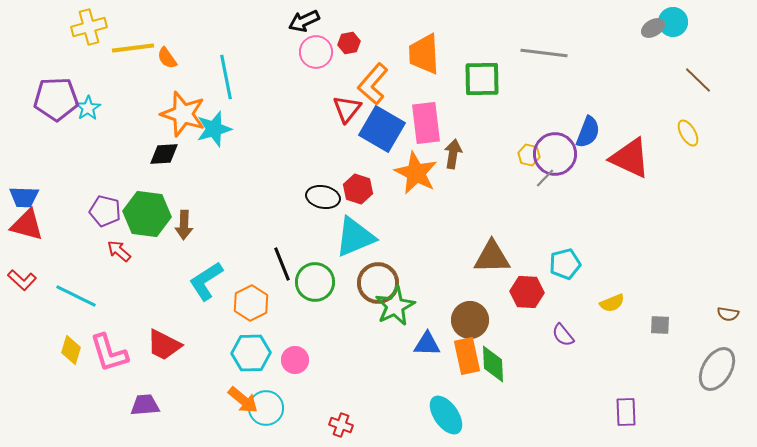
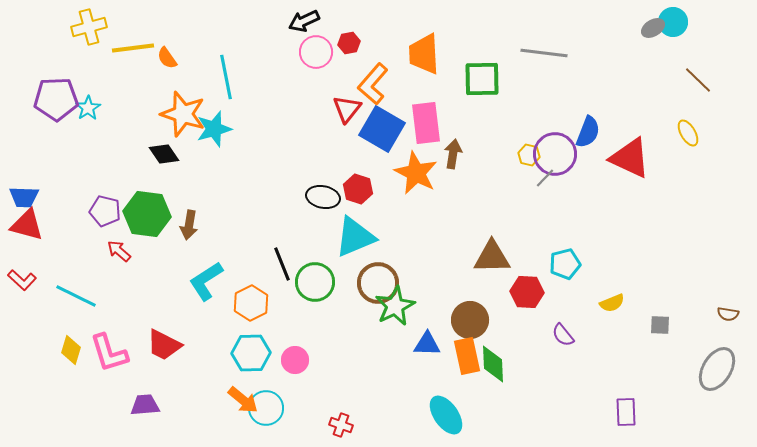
black diamond at (164, 154): rotated 60 degrees clockwise
brown arrow at (184, 225): moved 5 px right; rotated 8 degrees clockwise
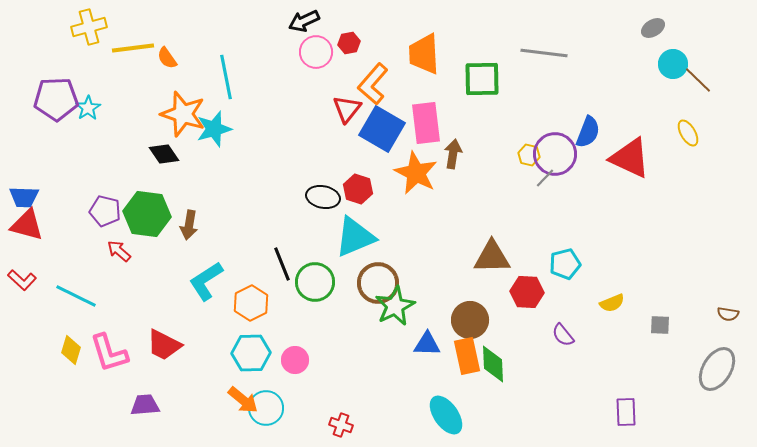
cyan circle at (673, 22): moved 42 px down
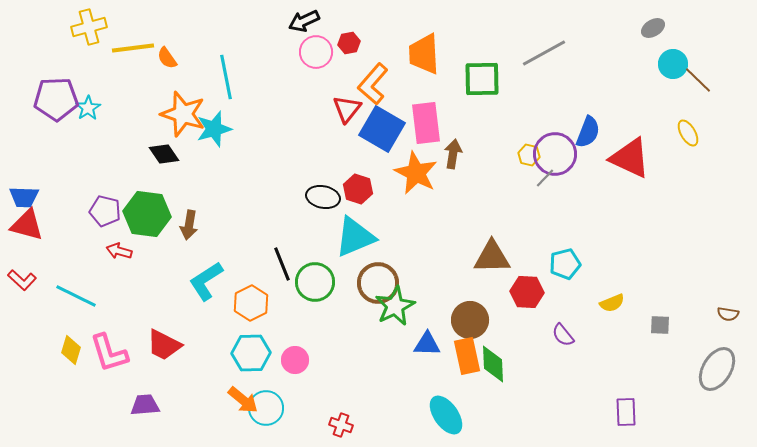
gray line at (544, 53): rotated 36 degrees counterclockwise
red arrow at (119, 251): rotated 25 degrees counterclockwise
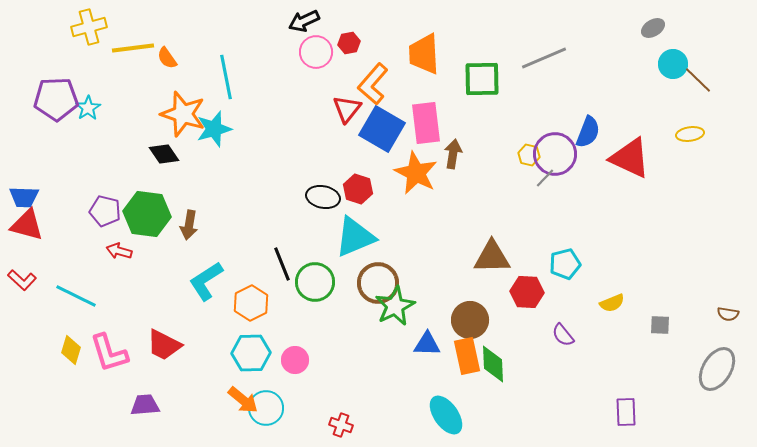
gray line at (544, 53): moved 5 px down; rotated 6 degrees clockwise
yellow ellipse at (688, 133): moved 2 px right, 1 px down; rotated 68 degrees counterclockwise
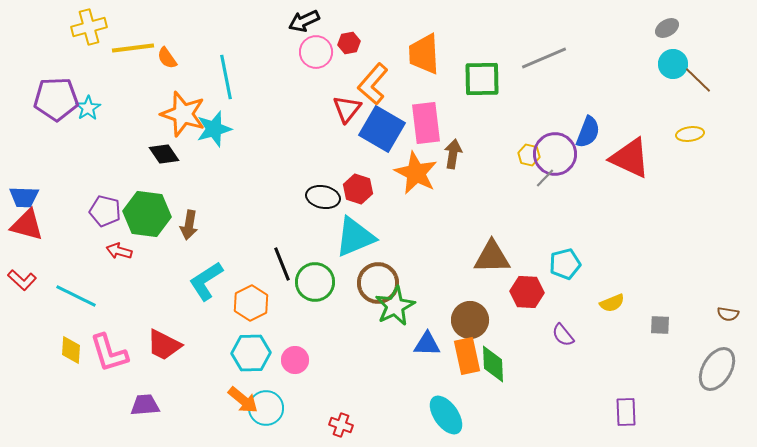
gray ellipse at (653, 28): moved 14 px right
yellow diamond at (71, 350): rotated 12 degrees counterclockwise
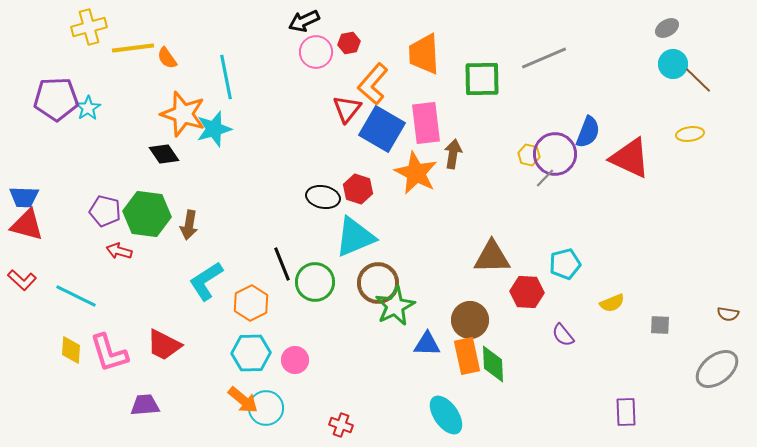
gray ellipse at (717, 369): rotated 21 degrees clockwise
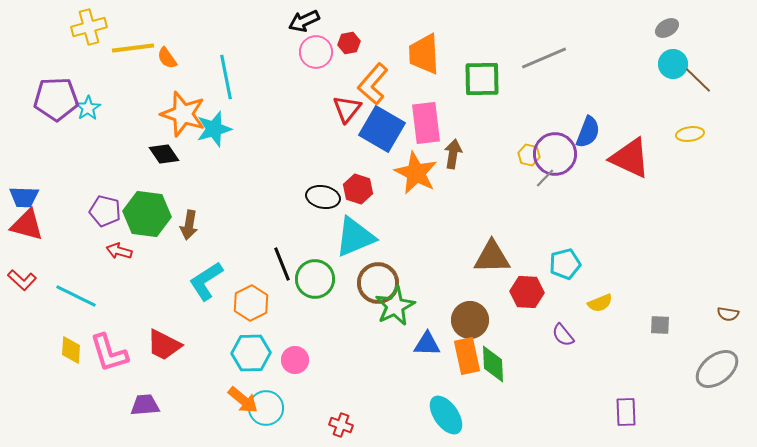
green circle at (315, 282): moved 3 px up
yellow semicircle at (612, 303): moved 12 px left
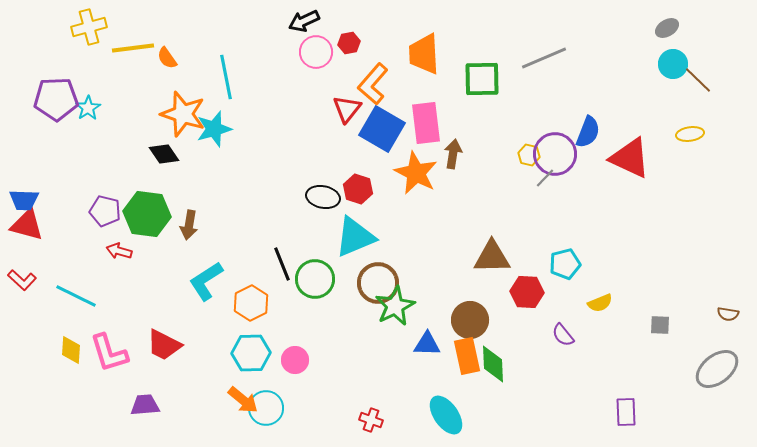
blue trapezoid at (24, 197): moved 3 px down
red cross at (341, 425): moved 30 px right, 5 px up
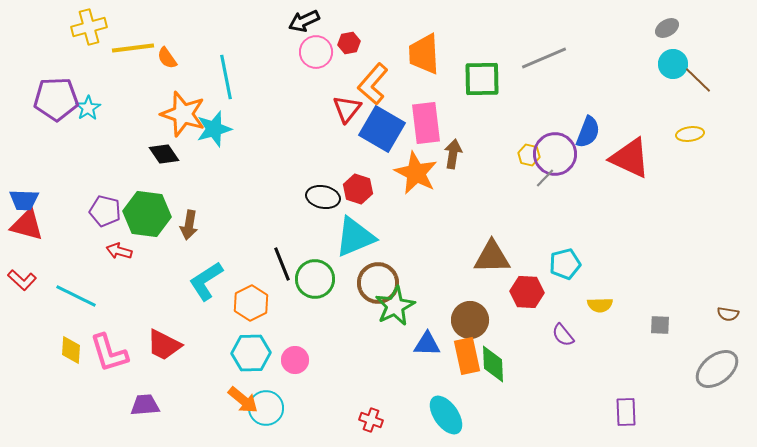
yellow semicircle at (600, 303): moved 2 px down; rotated 20 degrees clockwise
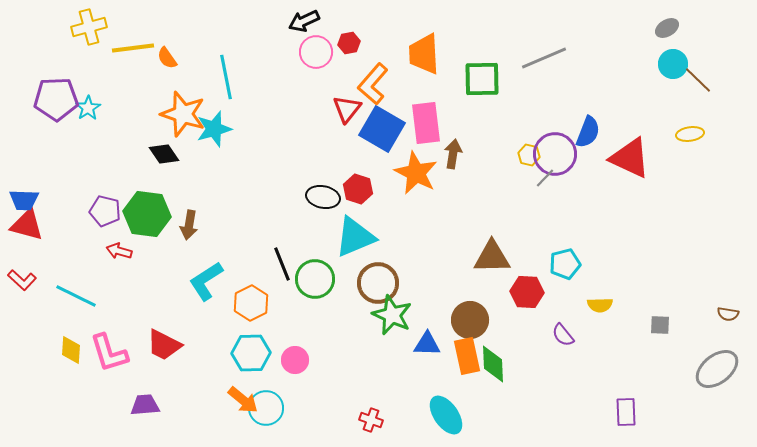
green star at (395, 306): moved 3 px left, 9 px down; rotated 21 degrees counterclockwise
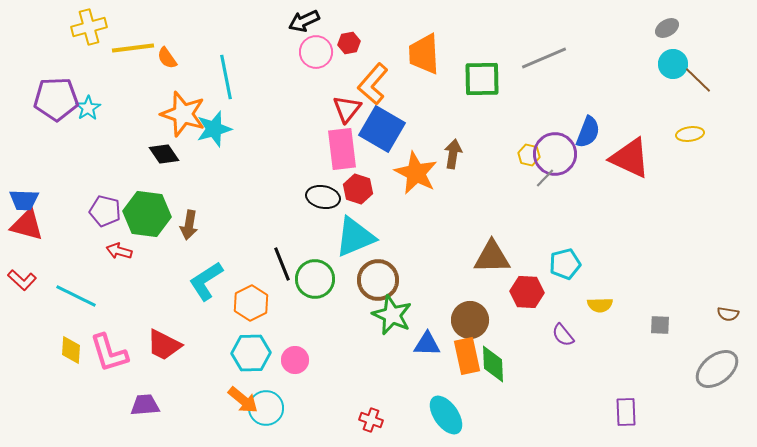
pink rectangle at (426, 123): moved 84 px left, 26 px down
brown circle at (378, 283): moved 3 px up
